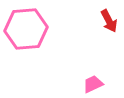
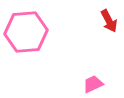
pink hexagon: moved 3 px down
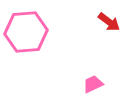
red arrow: moved 1 px down; rotated 25 degrees counterclockwise
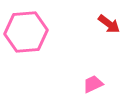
red arrow: moved 2 px down
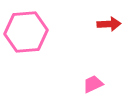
red arrow: rotated 40 degrees counterclockwise
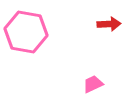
pink hexagon: rotated 15 degrees clockwise
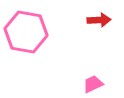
red arrow: moved 10 px left, 4 px up
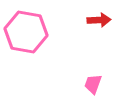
pink trapezoid: rotated 45 degrees counterclockwise
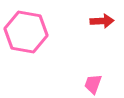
red arrow: moved 3 px right, 1 px down
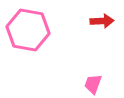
pink hexagon: moved 2 px right, 2 px up
